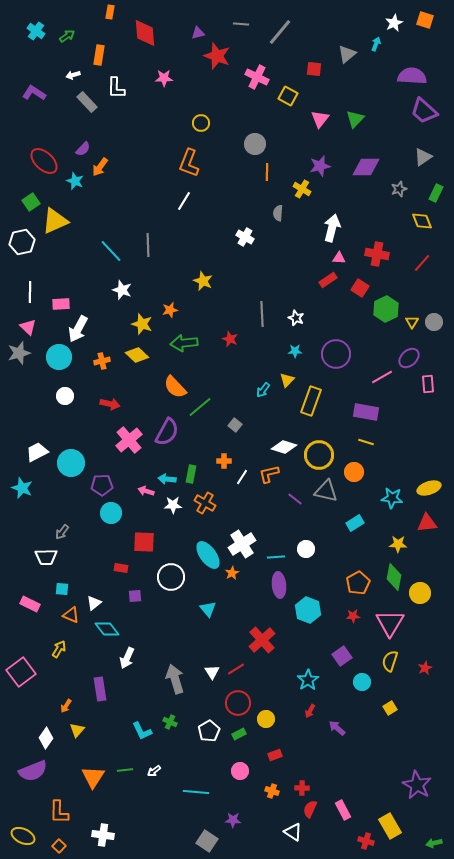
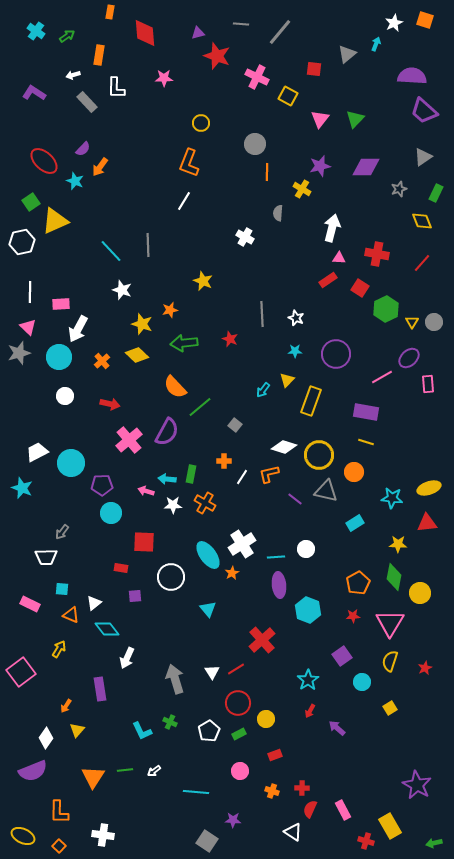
orange cross at (102, 361): rotated 28 degrees counterclockwise
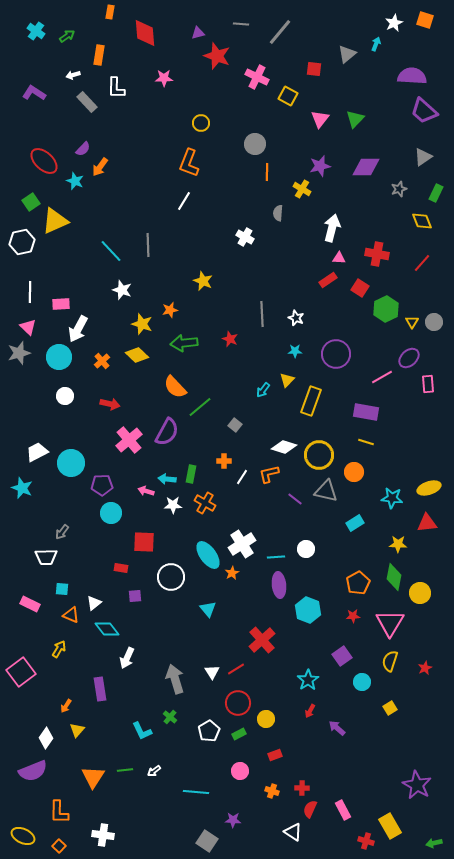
green cross at (170, 722): moved 5 px up; rotated 16 degrees clockwise
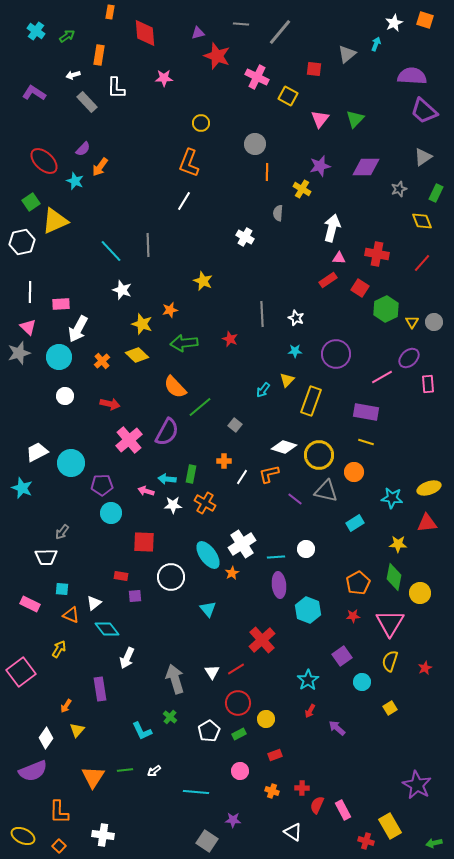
red rectangle at (121, 568): moved 8 px down
red semicircle at (310, 809): moved 7 px right, 4 px up
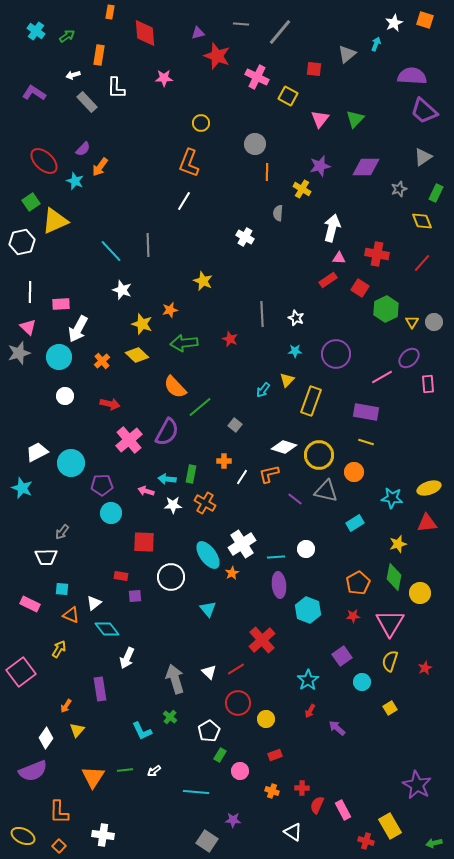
yellow star at (398, 544): rotated 18 degrees counterclockwise
white triangle at (212, 672): moved 3 px left; rotated 14 degrees counterclockwise
green rectangle at (239, 734): moved 19 px left, 21 px down; rotated 32 degrees counterclockwise
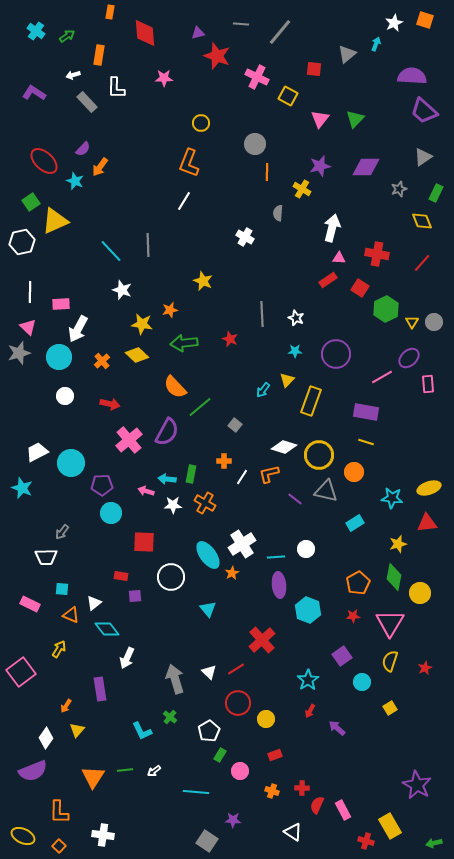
yellow star at (142, 324): rotated 10 degrees counterclockwise
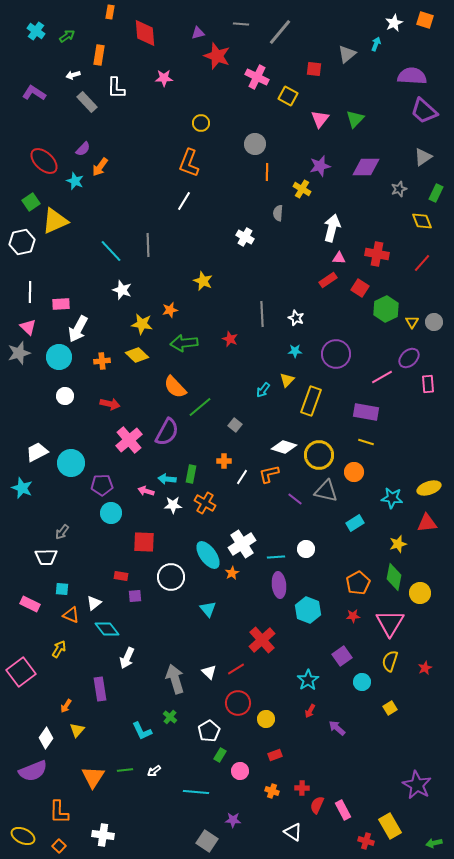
orange cross at (102, 361): rotated 35 degrees clockwise
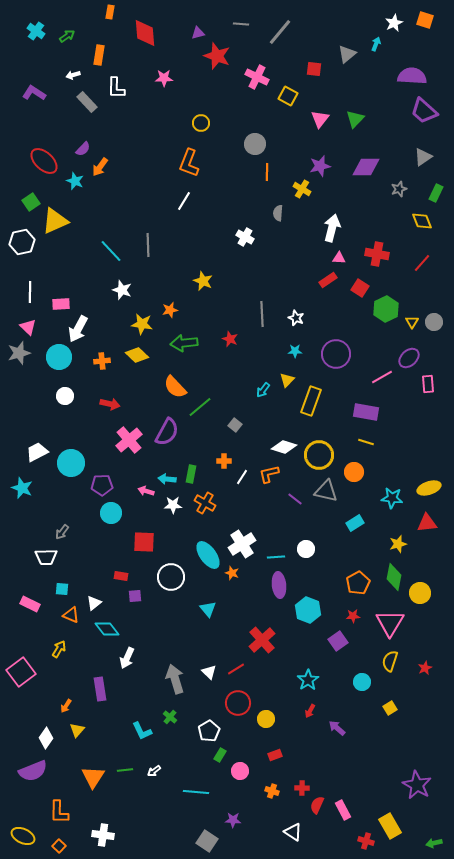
orange star at (232, 573): rotated 24 degrees counterclockwise
purple square at (342, 656): moved 4 px left, 15 px up
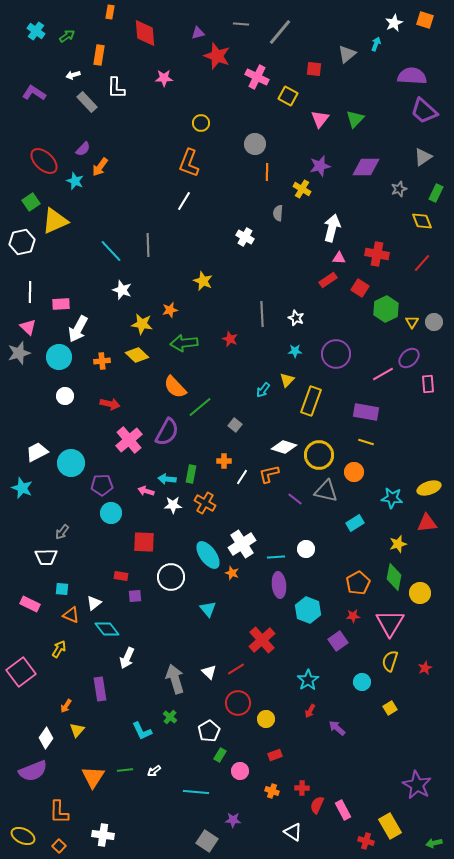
pink line at (382, 377): moved 1 px right, 3 px up
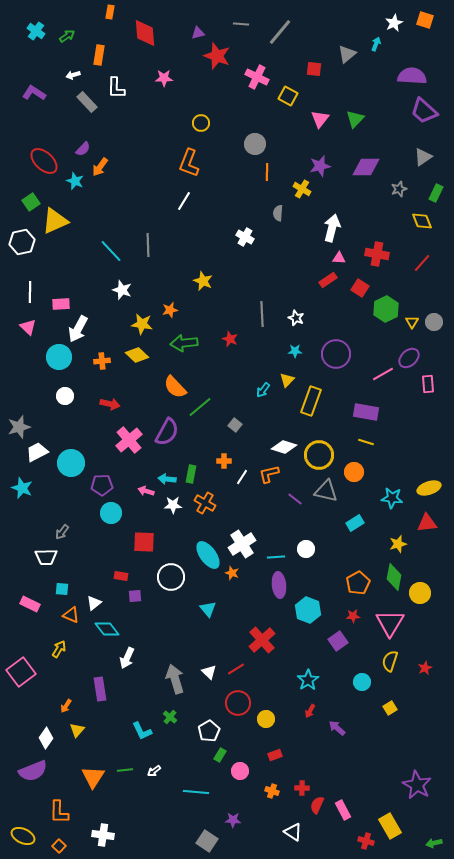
gray star at (19, 353): moved 74 px down
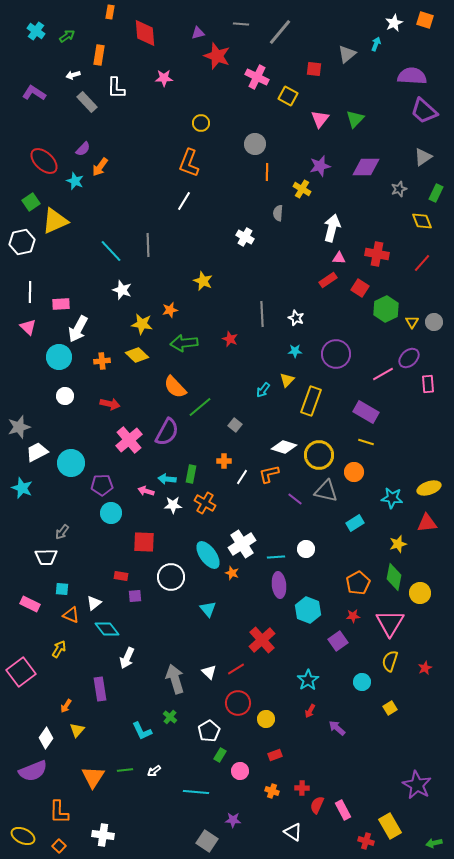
purple rectangle at (366, 412): rotated 20 degrees clockwise
